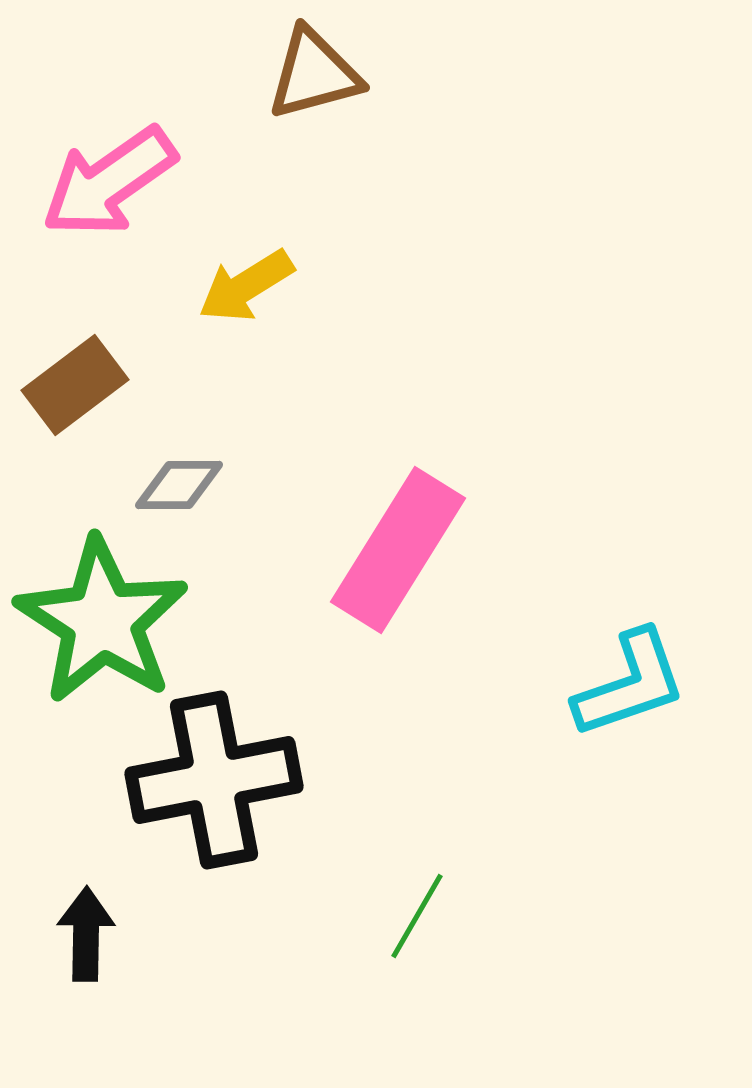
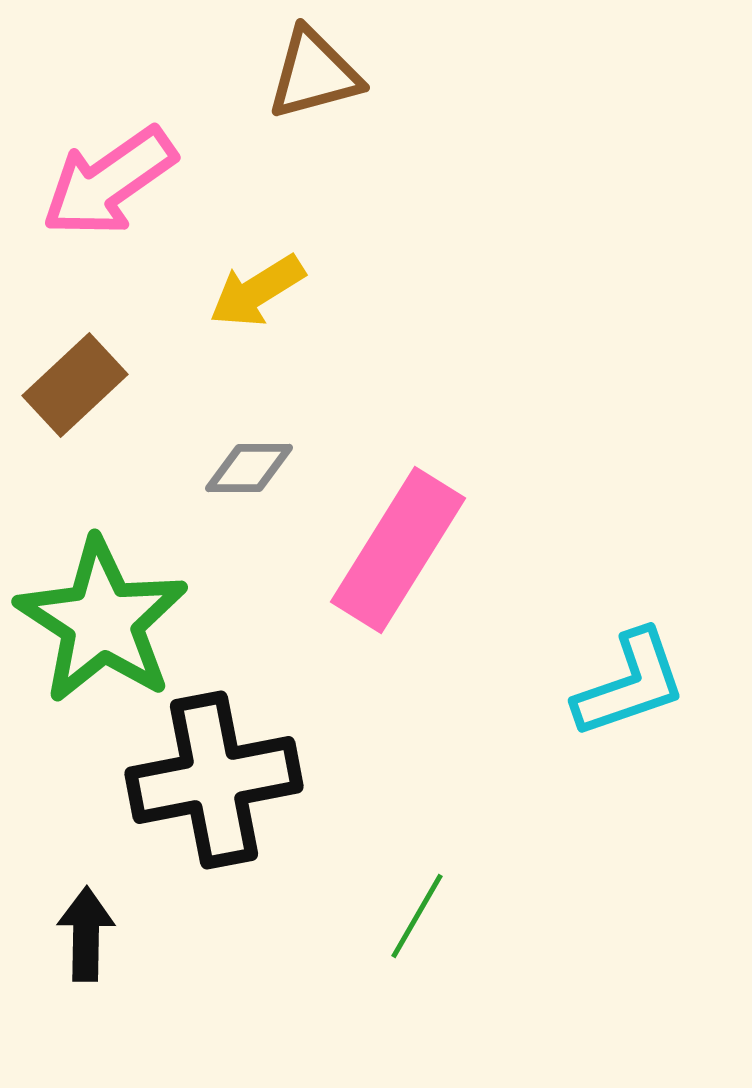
yellow arrow: moved 11 px right, 5 px down
brown rectangle: rotated 6 degrees counterclockwise
gray diamond: moved 70 px right, 17 px up
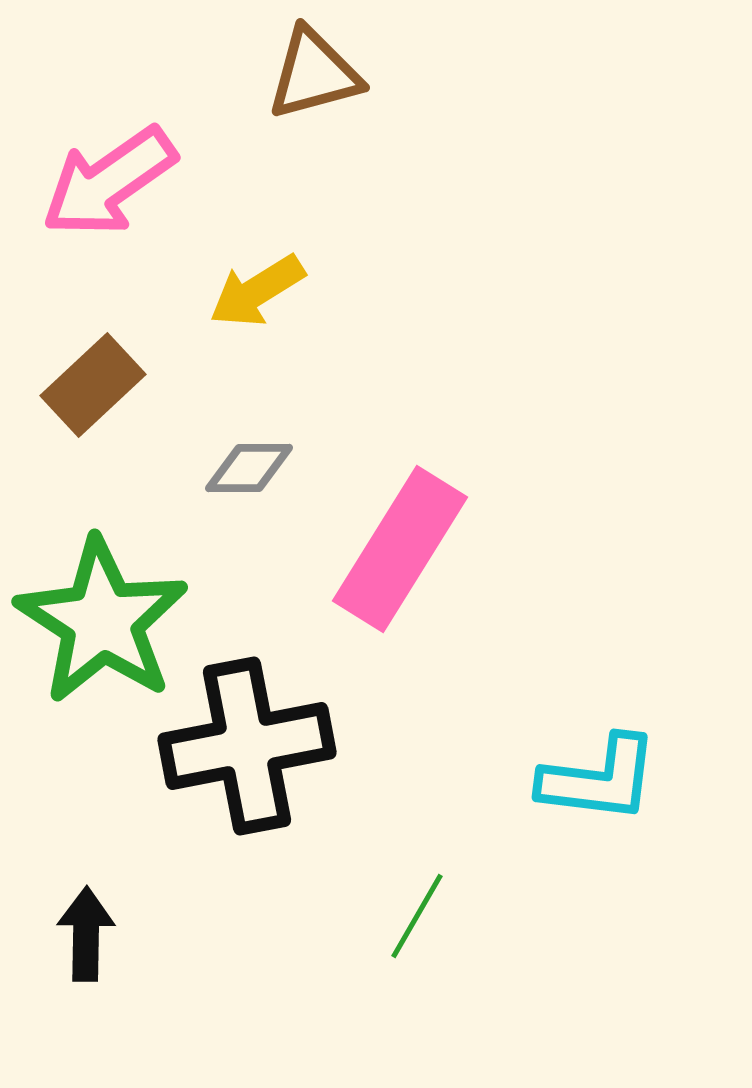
brown rectangle: moved 18 px right
pink rectangle: moved 2 px right, 1 px up
cyan L-shape: moved 31 px left, 95 px down; rotated 26 degrees clockwise
black cross: moved 33 px right, 34 px up
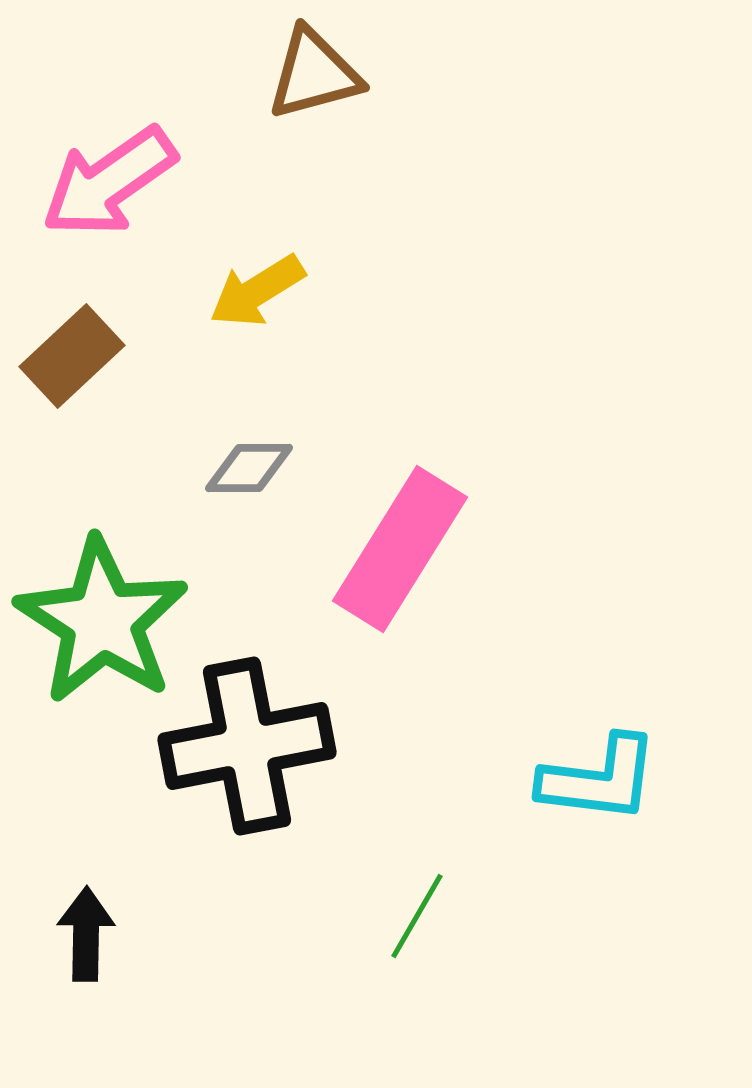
brown rectangle: moved 21 px left, 29 px up
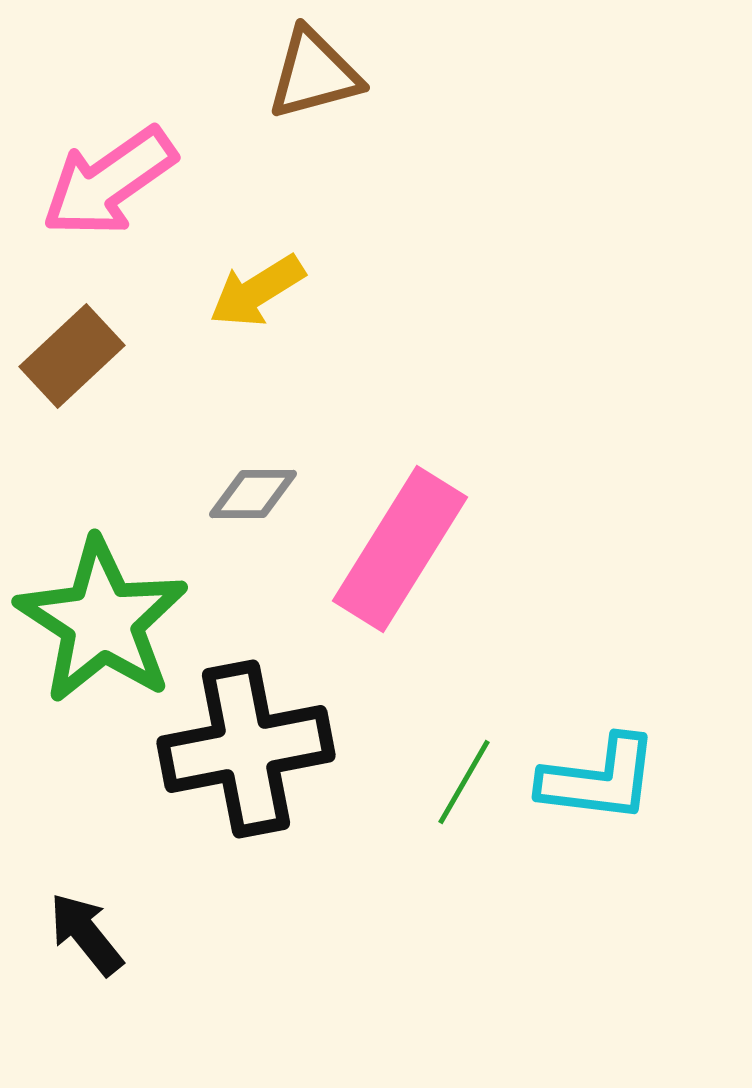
gray diamond: moved 4 px right, 26 px down
black cross: moved 1 px left, 3 px down
green line: moved 47 px right, 134 px up
black arrow: rotated 40 degrees counterclockwise
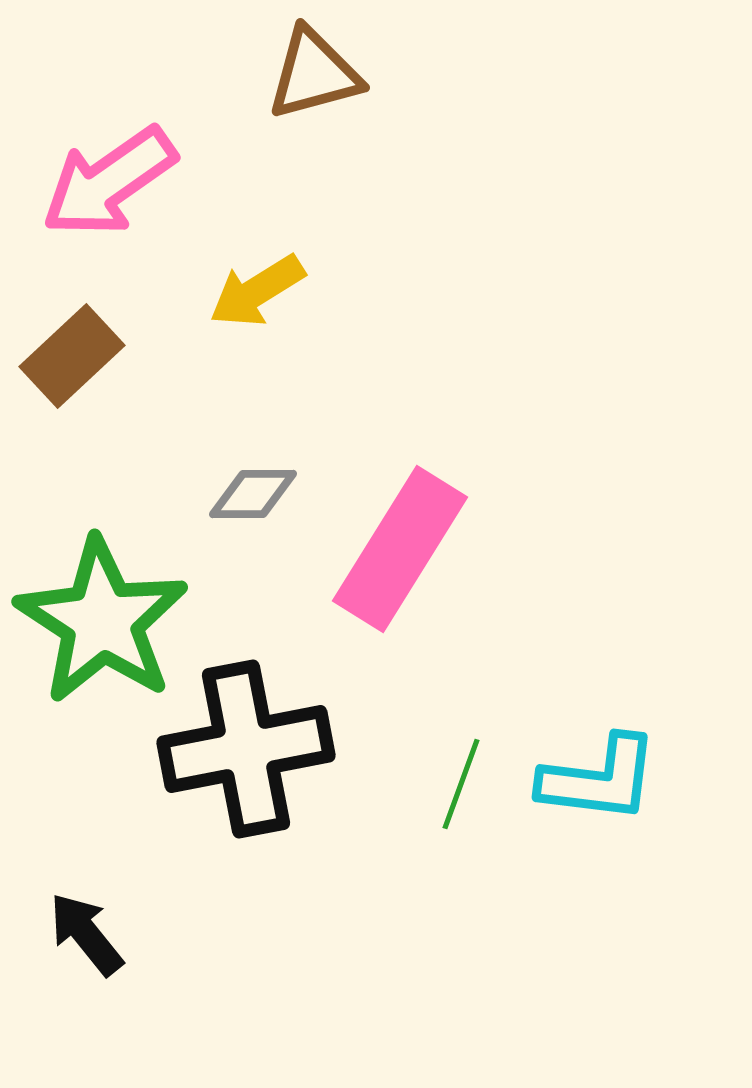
green line: moved 3 px left, 2 px down; rotated 10 degrees counterclockwise
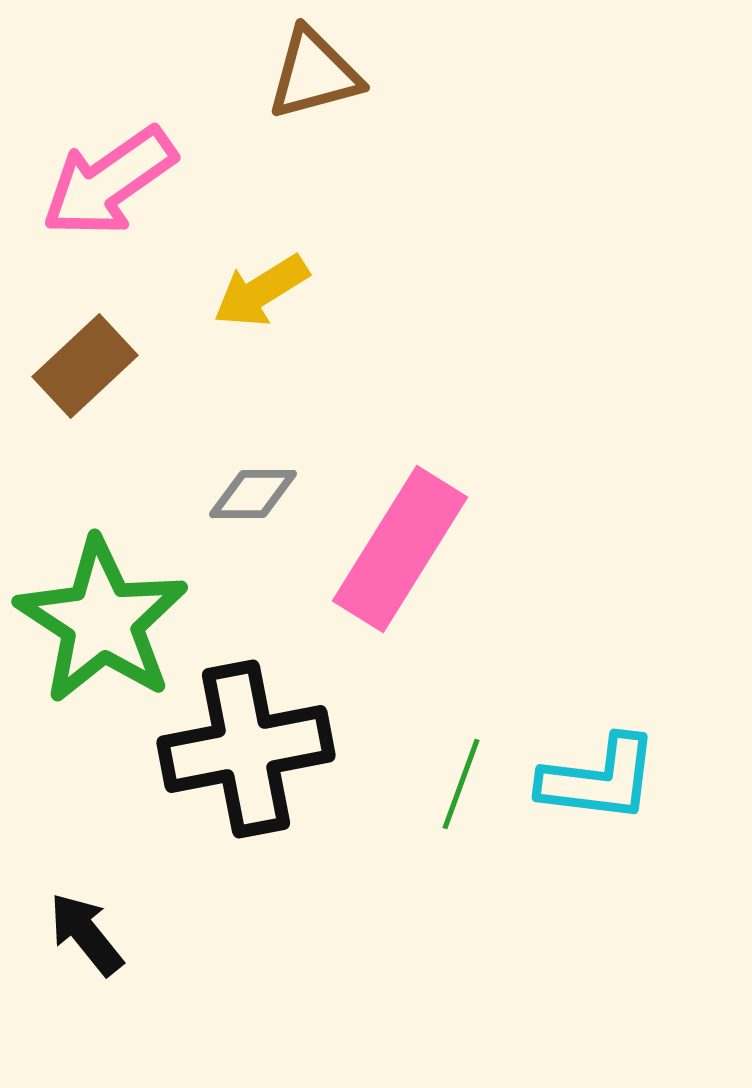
yellow arrow: moved 4 px right
brown rectangle: moved 13 px right, 10 px down
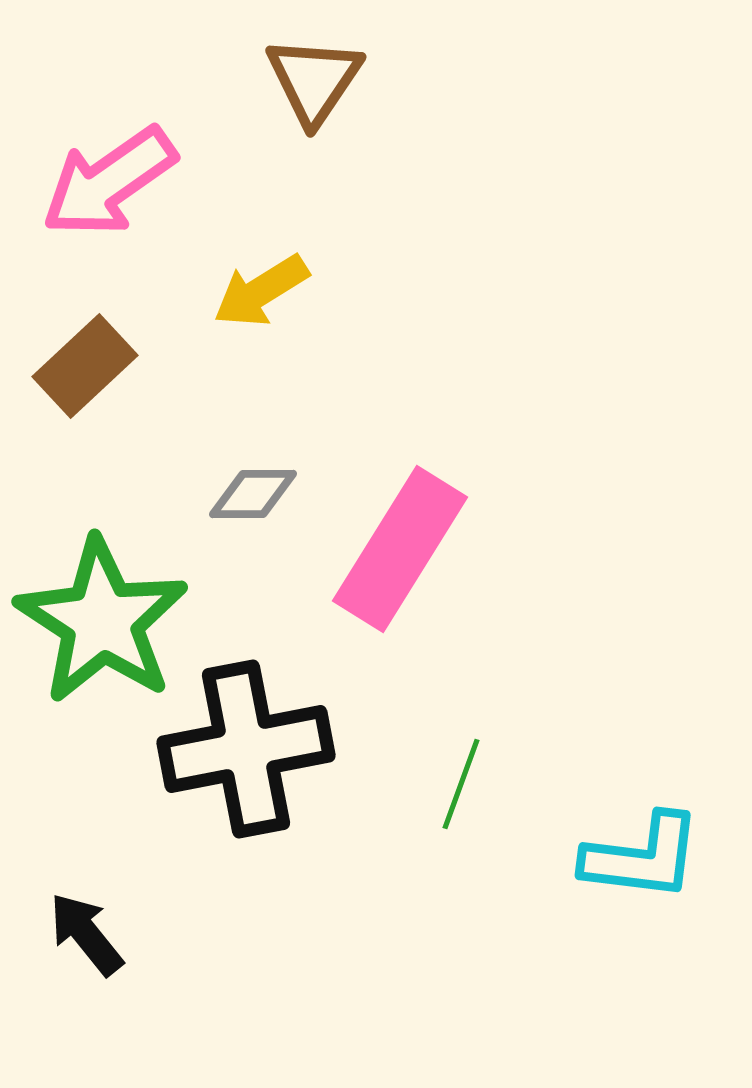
brown triangle: moved 6 px down; rotated 41 degrees counterclockwise
cyan L-shape: moved 43 px right, 78 px down
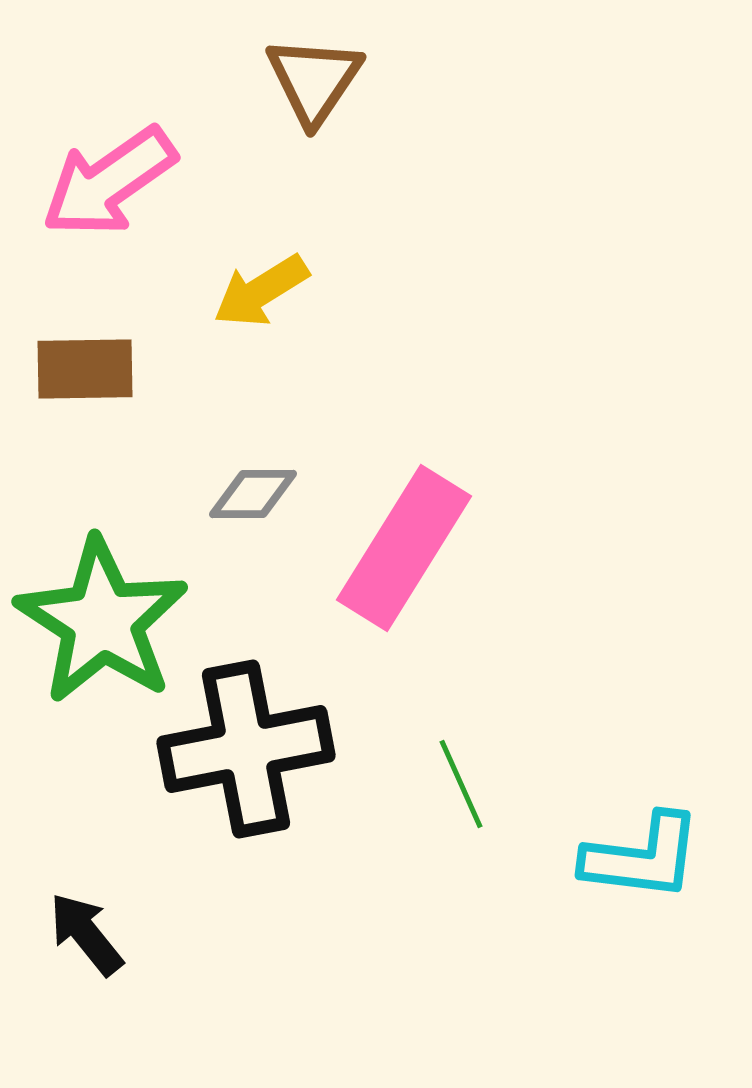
brown rectangle: moved 3 px down; rotated 42 degrees clockwise
pink rectangle: moved 4 px right, 1 px up
green line: rotated 44 degrees counterclockwise
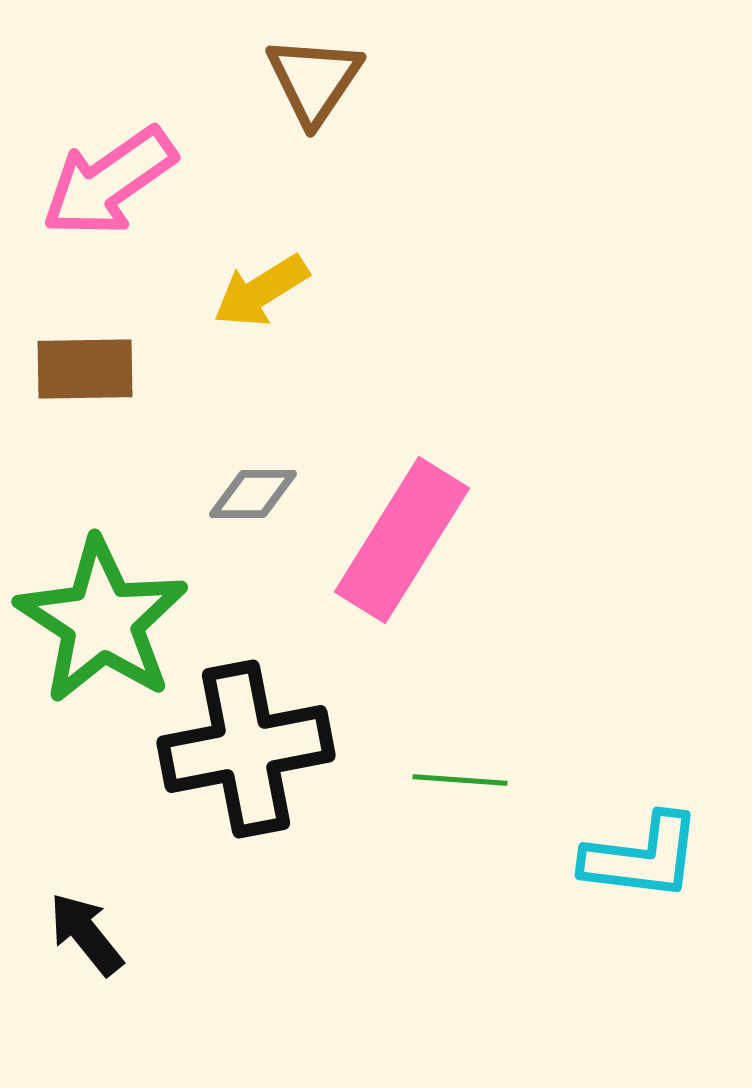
pink rectangle: moved 2 px left, 8 px up
green line: moved 1 px left, 4 px up; rotated 62 degrees counterclockwise
